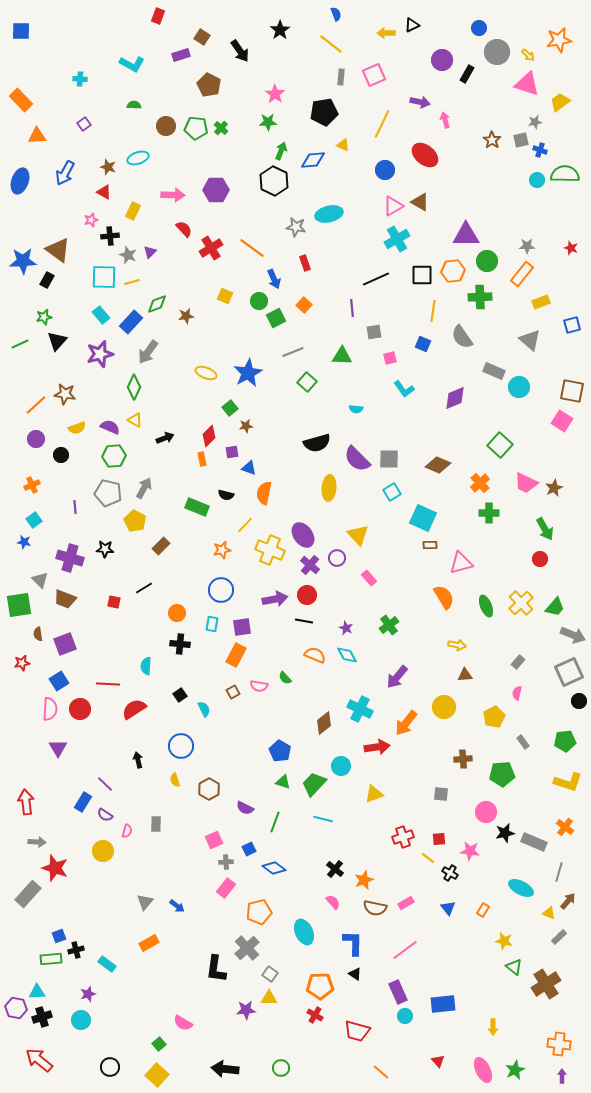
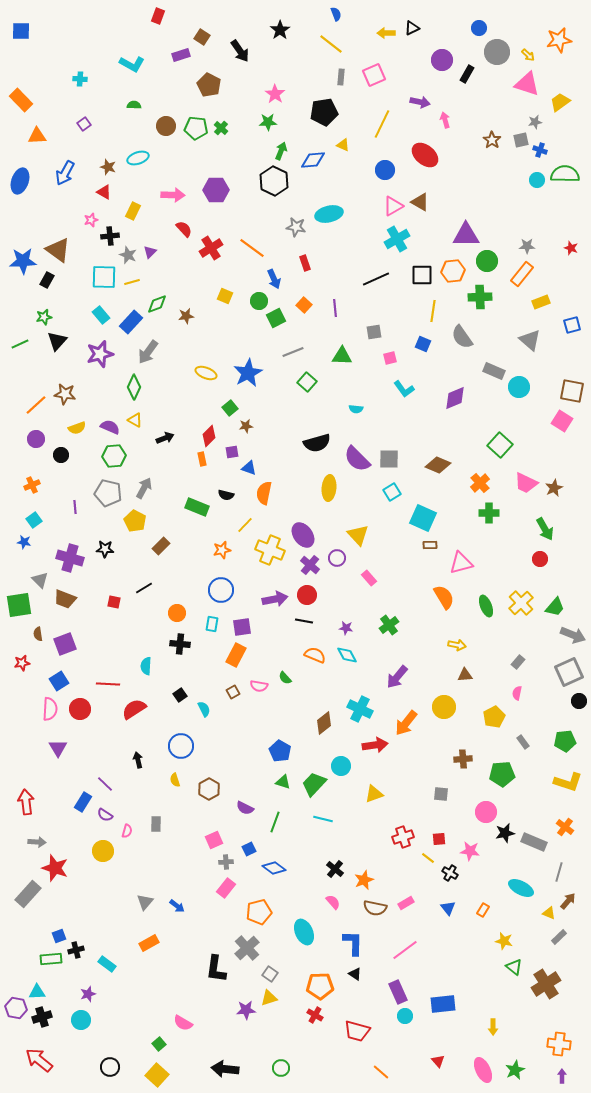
black triangle at (412, 25): moved 3 px down
purple line at (352, 308): moved 17 px left
purple star at (346, 628): rotated 16 degrees counterclockwise
red arrow at (377, 747): moved 2 px left, 2 px up
yellow triangle at (269, 998): rotated 18 degrees counterclockwise
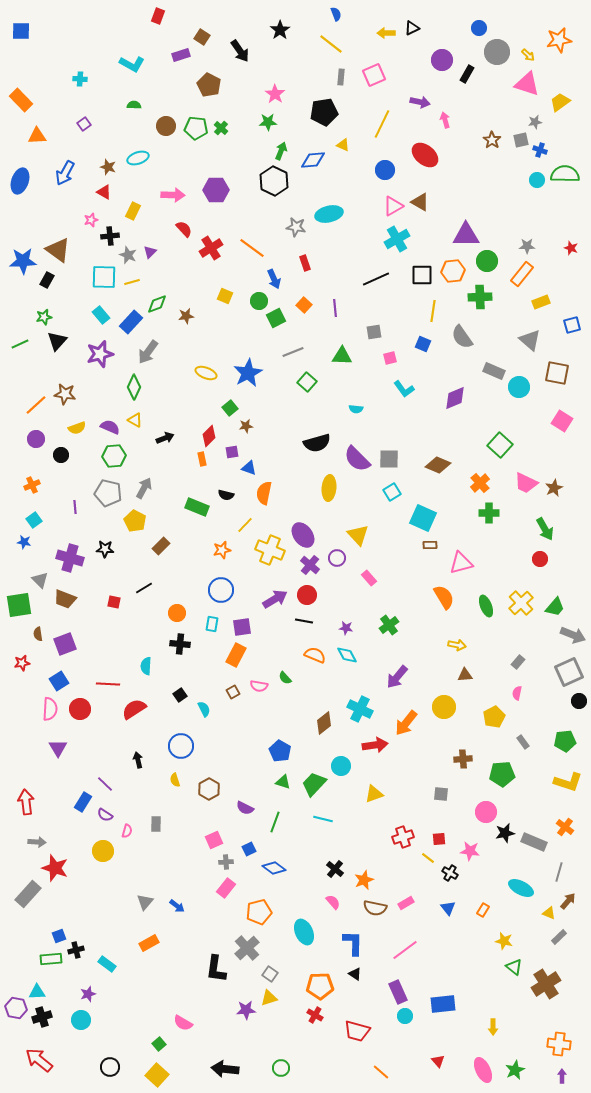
brown square at (572, 391): moved 15 px left, 18 px up
purple arrow at (275, 599): rotated 20 degrees counterclockwise
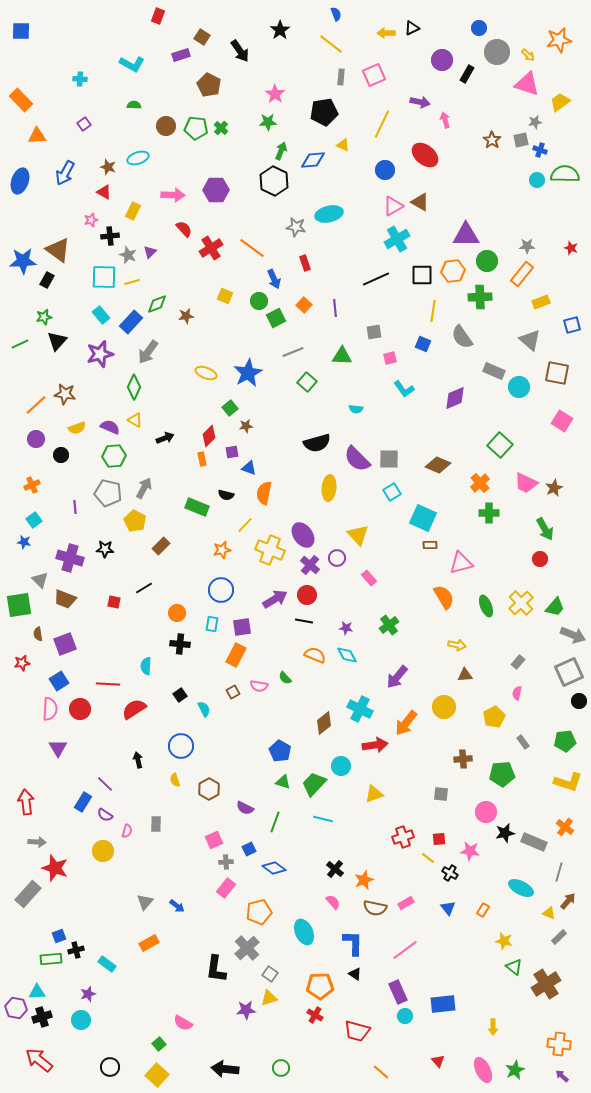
purple arrow at (562, 1076): rotated 48 degrees counterclockwise
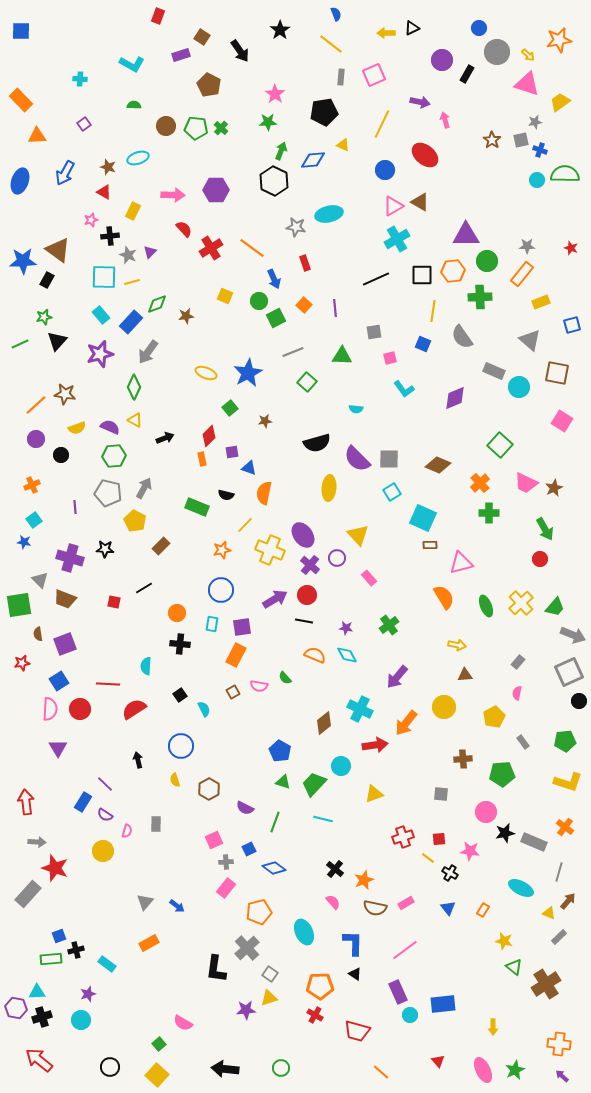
brown star at (246, 426): moved 19 px right, 5 px up
cyan circle at (405, 1016): moved 5 px right, 1 px up
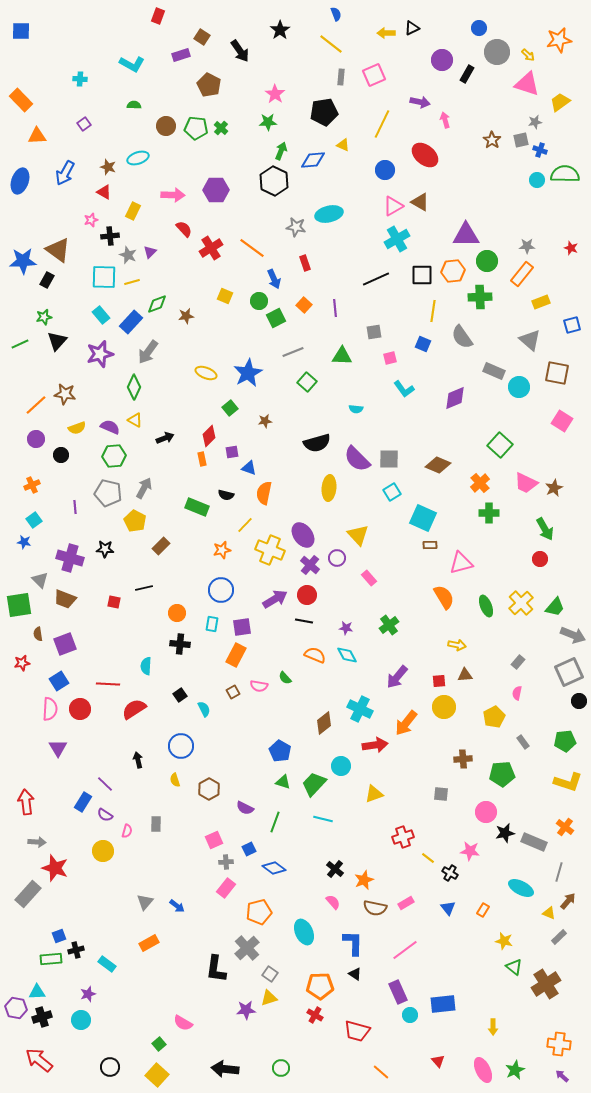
black line at (144, 588): rotated 18 degrees clockwise
red square at (439, 839): moved 158 px up
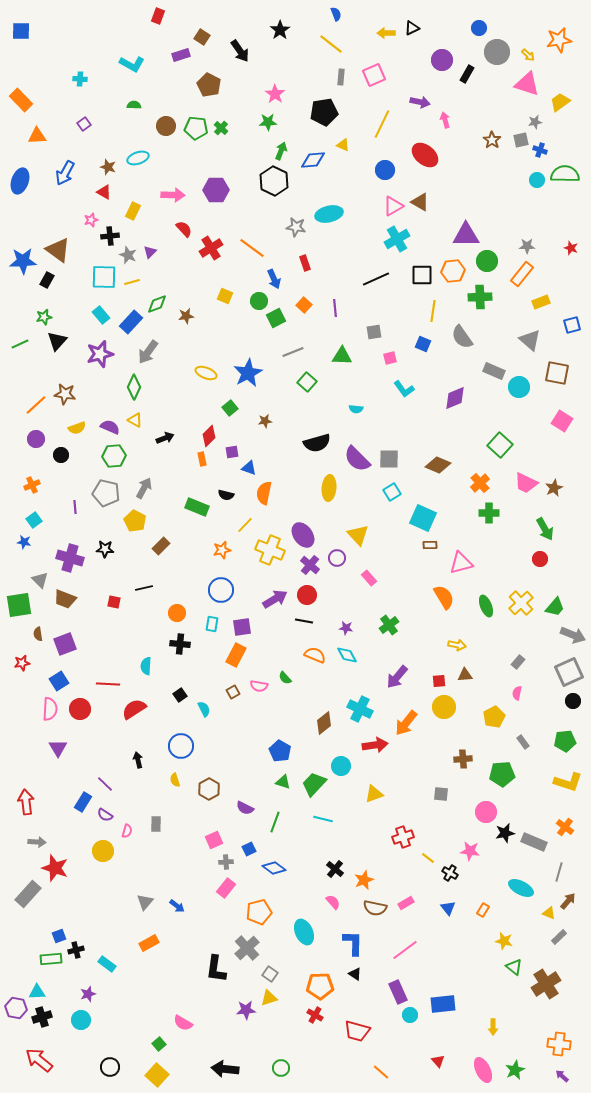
gray pentagon at (108, 493): moved 2 px left
black circle at (579, 701): moved 6 px left
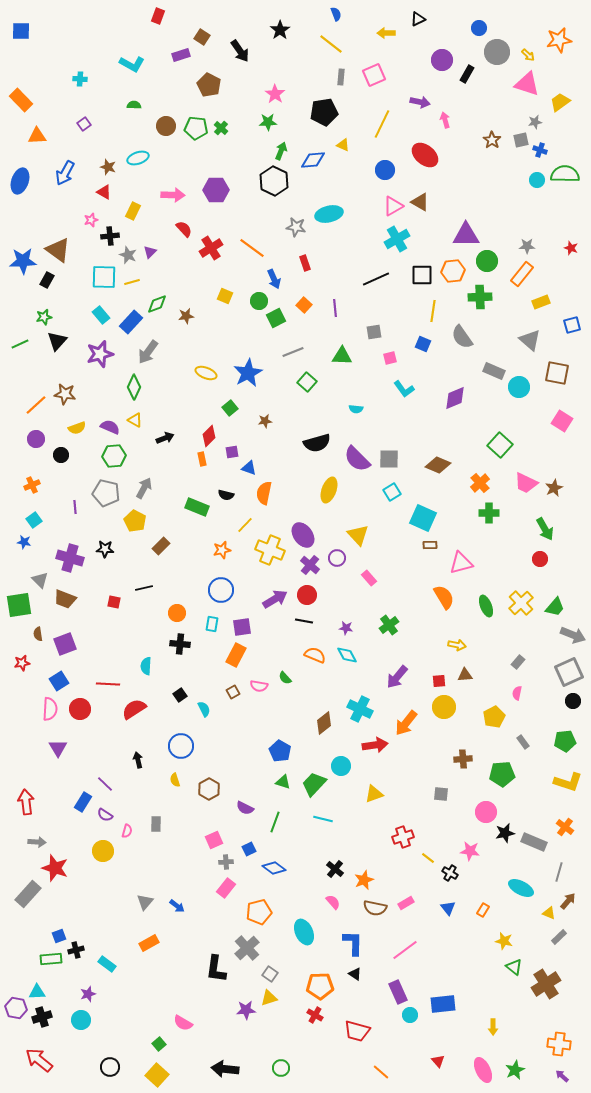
black triangle at (412, 28): moved 6 px right, 9 px up
yellow ellipse at (329, 488): moved 2 px down; rotated 15 degrees clockwise
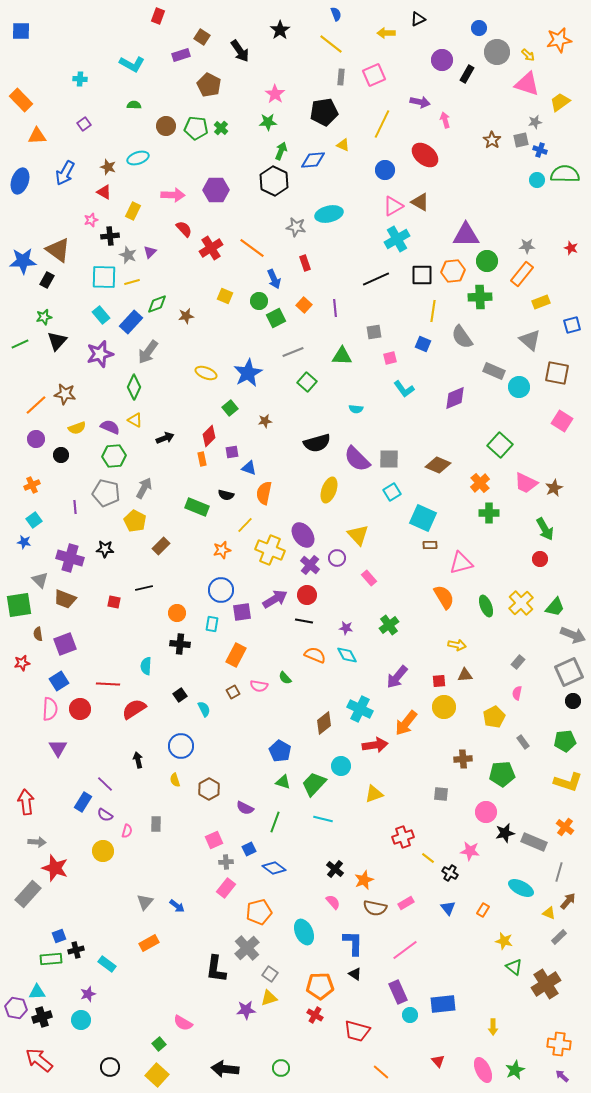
purple square at (242, 627): moved 15 px up
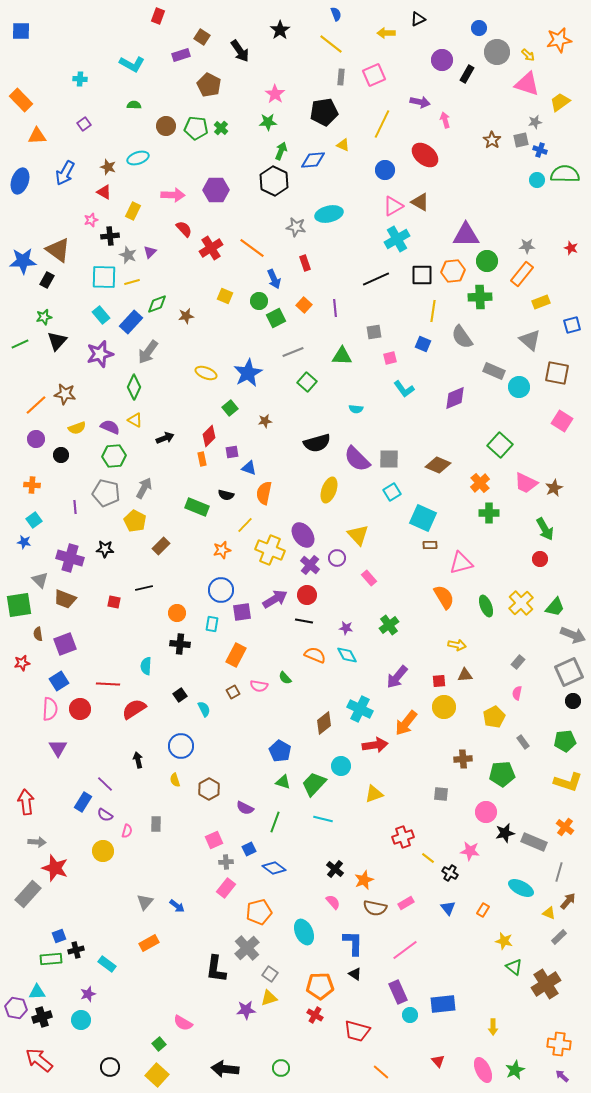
orange cross at (32, 485): rotated 28 degrees clockwise
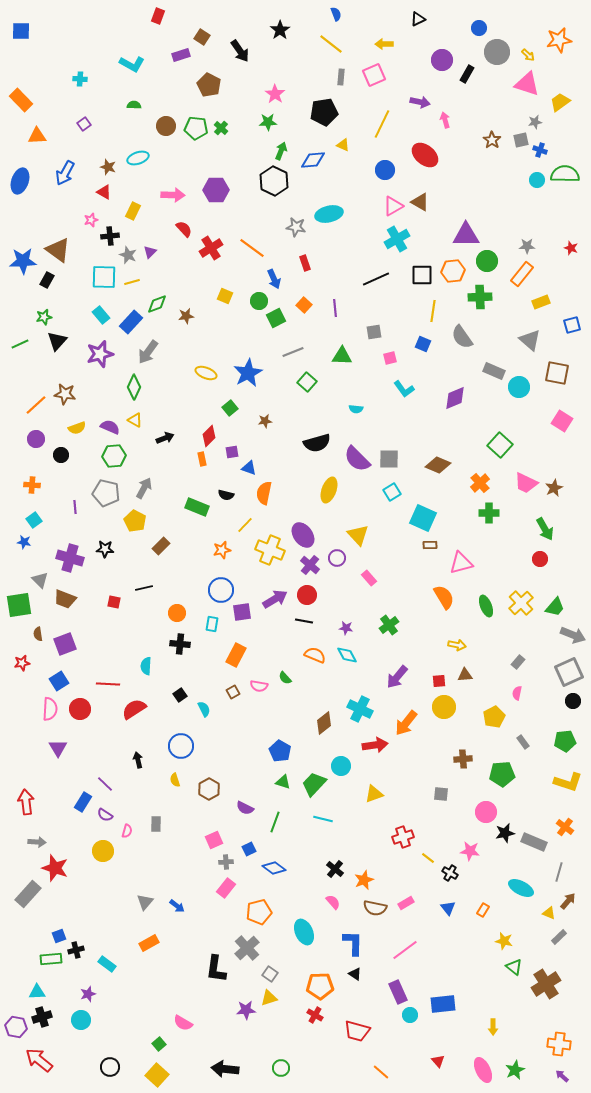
yellow arrow at (386, 33): moved 2 px left, 11 px down
purple hexagon at (16, 1008): moved 19 px down
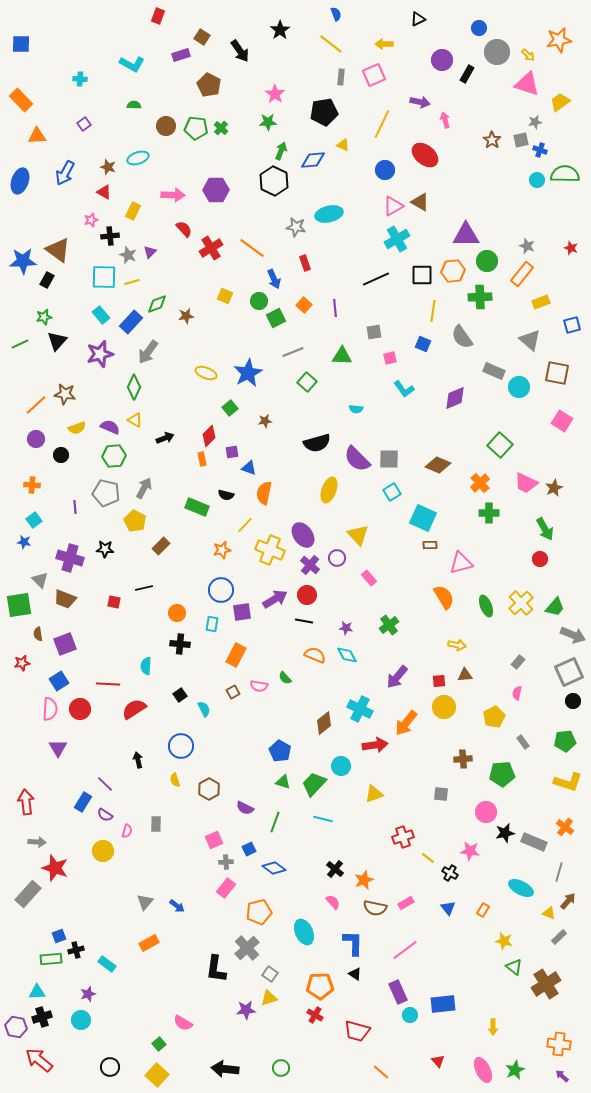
blue square at (21, 31): moved 13 px down
gray star at (527, 246): rotated 21 degrees clockwise
